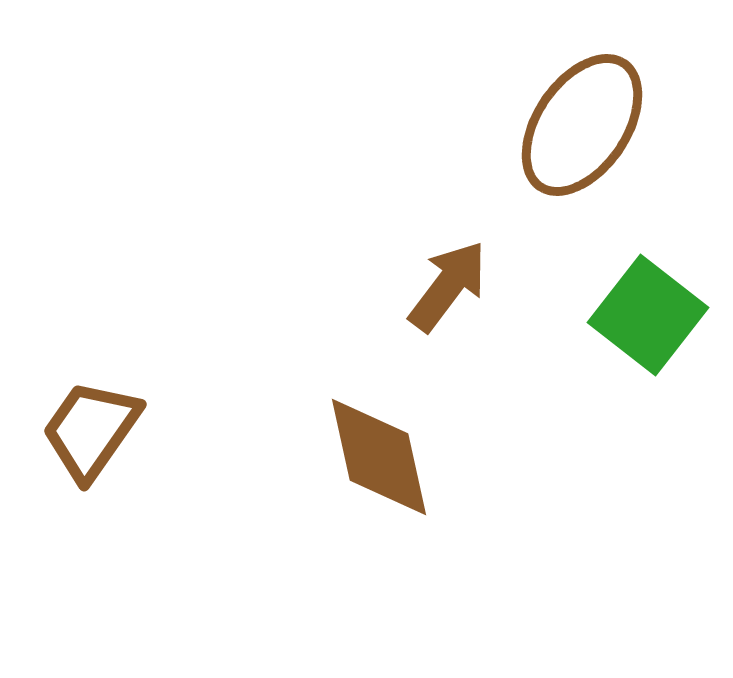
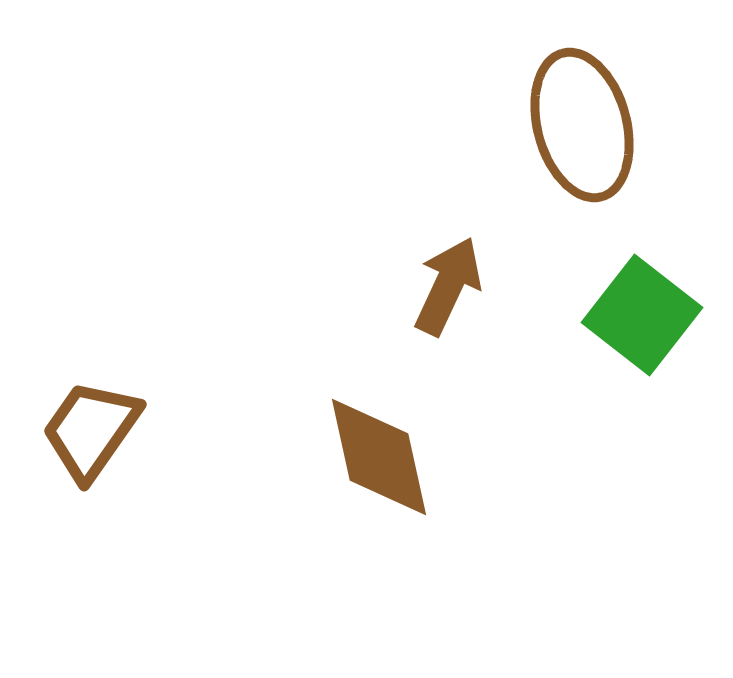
brown ellipse: rotated 49 degrees counterclockwise
brown arrow: rotated 12 degrees counterclockwise
green square: moved 6 px left
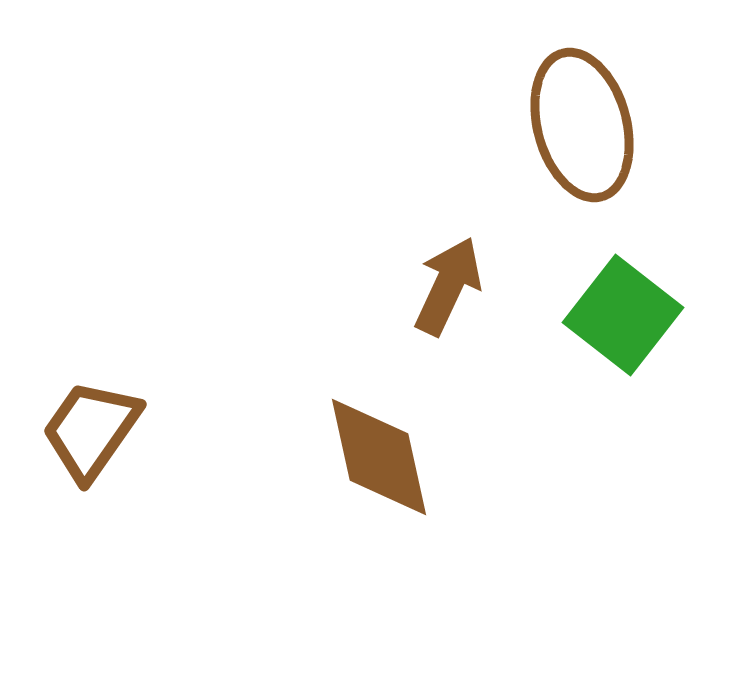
green square: moved 19 px left
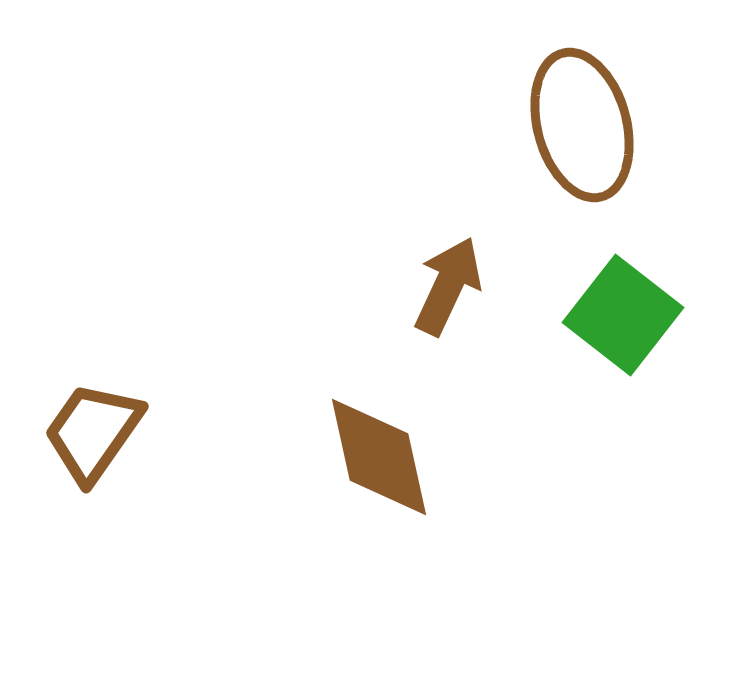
brown trapezoid: moved 2 px right, 2 px down
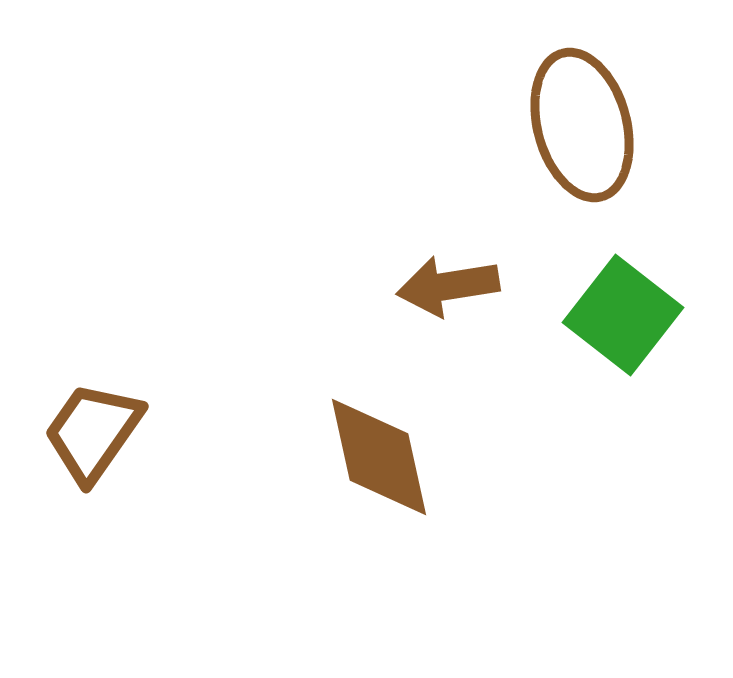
brown arrow: rotated 124 degrees counterclockwise
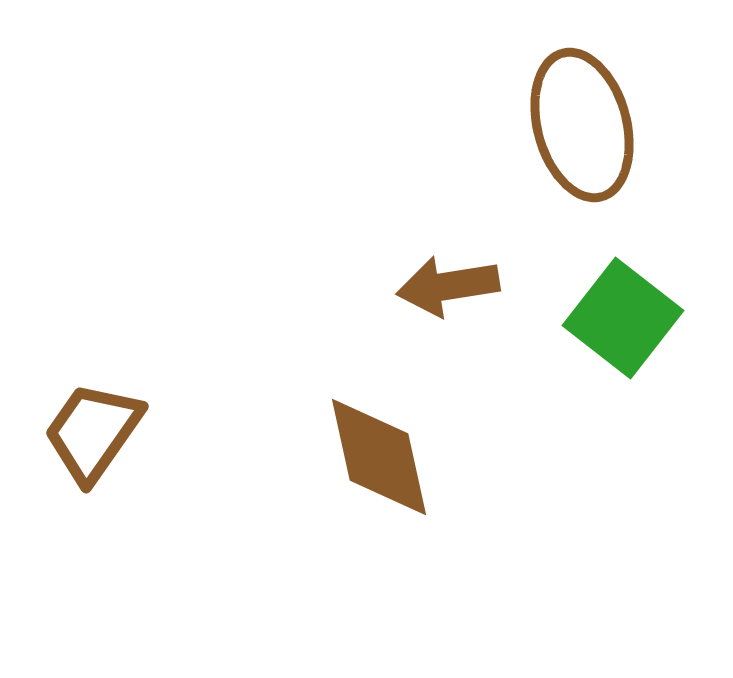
green square: moved 3 px down
